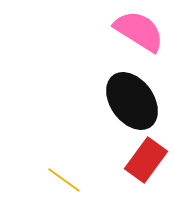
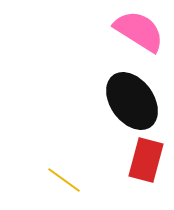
red rectangle: rotated 21 degrees counterclockwise
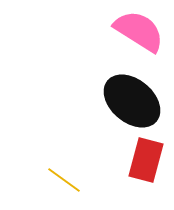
black ellipse: rotated 14 degrees counterclockwise
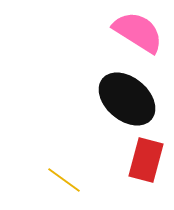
pink semicircle: moved 1 px left, 1 px down
black ellipse: moved 5 px left, 2 px up
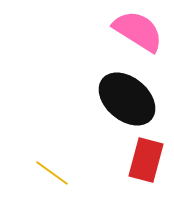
pink semicircle: moved 1 px up
yellow line: moved 12 px left, 7 px up
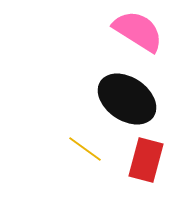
black ellipse: rotated 6 degrees counterclockwise
yellow line: moved 33 px right, 24 px up
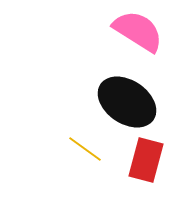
black ellipse: moved 3 px down
